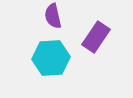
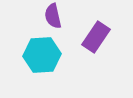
cyan hexagon: moved 9 px left, 3 px up
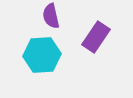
purple semicircle: moved 2 px left
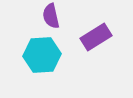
purple rectangle: rotated 24 degrees clockwise
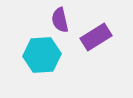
purple semicircle: moved 9 px right, 4 px down
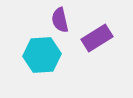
purple rectangle: moved 1 px right, 1 px down
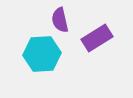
cyan hexagon: moved 1 px up
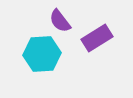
purple semicircle: moved 1 px down; rotated 25 degrees counterclockwise
